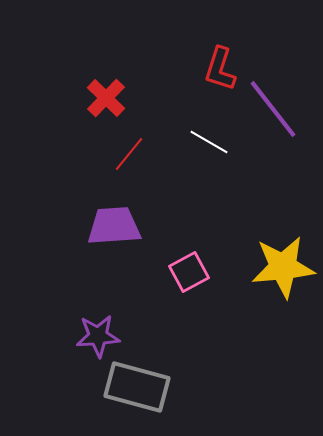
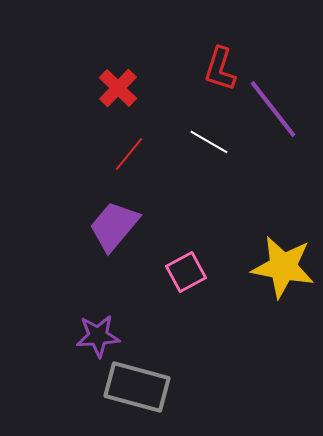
red cross: moved 12 px right, 10 px up
purple trapezoid: rotated 46 degrees counterclockwise
yellow star: rotated 16 degrees clockwise
pink square: moved 3 px left
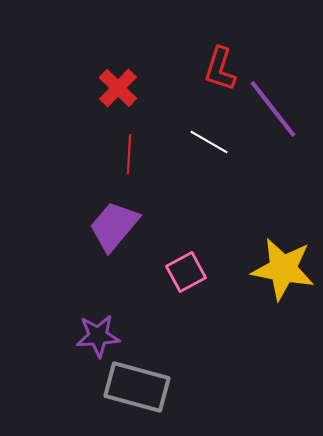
red line: rotated 36 degrees counterclockwise
yellow star: moved 2 px down
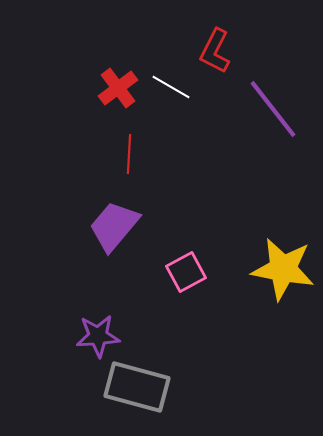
red L-shape: moved 5 px left, 18 px up; rotated 9 degrees clockwise
red cross: rotated 9 degrees clockwise
white line: moved 38 px left, 55 px up
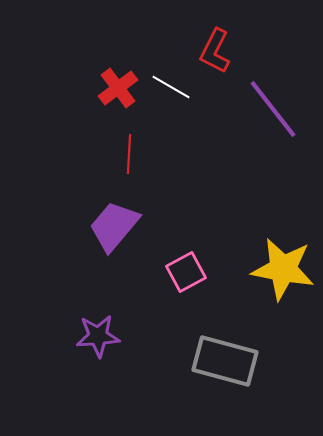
gray rectangle: moved 88 px right, 26 px up
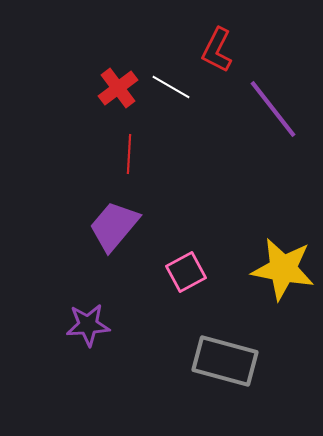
red L-shape: moved 2 px right, 1 px up
purple star: moved 10 px left, 11 px up
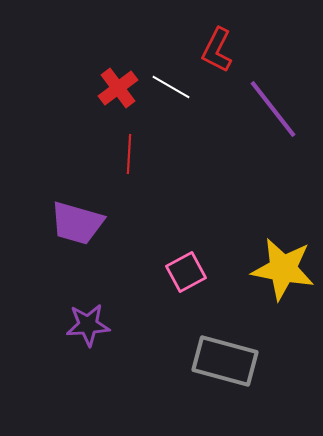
purple trapezoid: moved 37 px left, 3 px up; rotated 114 degrees counterclockwise
